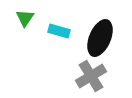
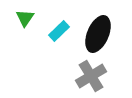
cyan rectangle: rotated 60 degrees counterclockwise
black ellipse: moved 2 px left, 4 px up
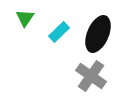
cyan rectangle: moved 1 px down
gray cross: rotated 24 degrees counterclockwise
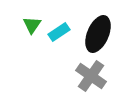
green triangle: moved 7 px right, 7 px down
cyan rectangle: rotated 10 degrees clockwise
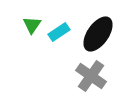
black ellipse: rotated 12 degrees clockwise
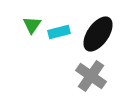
cyan rectangle: rotated 20 degrees clockwise
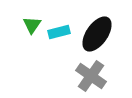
black ellipse: moved 1 px left
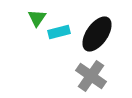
green triangle: moved 5 px right, 7 px up
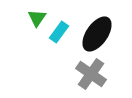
cyan rectangle: rotated 40 degrees counterclockwise
gray cross: moved 2 px up
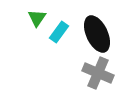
black ellipse: rotated 60 degrees counterclockwise
gray cross: moved 7 px right, 1 px up; rotated 12 degrees counterclockwise
